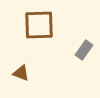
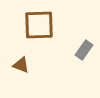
brown triangle: moved 8 px up
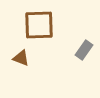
brown triangle: moved 7 px up
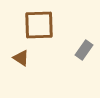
brown triangle: rotated 12 degrees clockwise
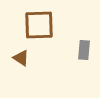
gray rectangle: rotated 30 degrees counterclockwise
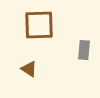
brown triangle: moved 8 px right, 11 px down
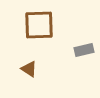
gray rectangle: rotated 72 degrees clockwise
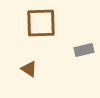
brown square: moved 2 px right, 2 px up
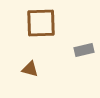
brown triangle: moved 1 px right; rotated 18 degrees counterclockwise
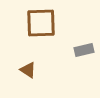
brown triangle: moved 2 px left, 1 px down; rotated 18 degrees clockwise
